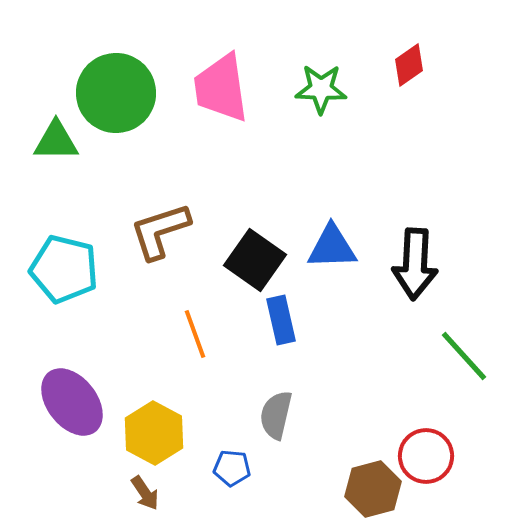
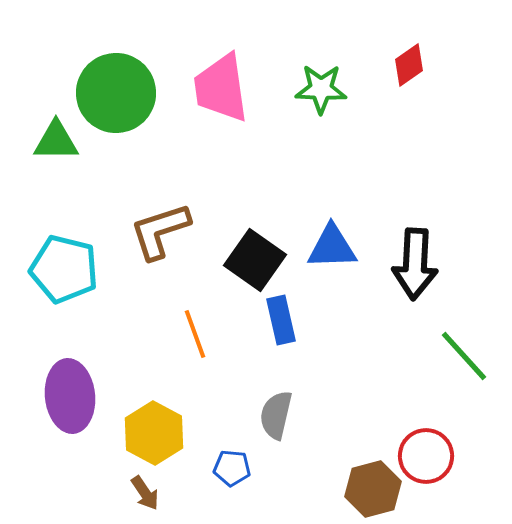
purple ellipse: moved 2 px left, 6 px up; rotated 32 degrees clockwise
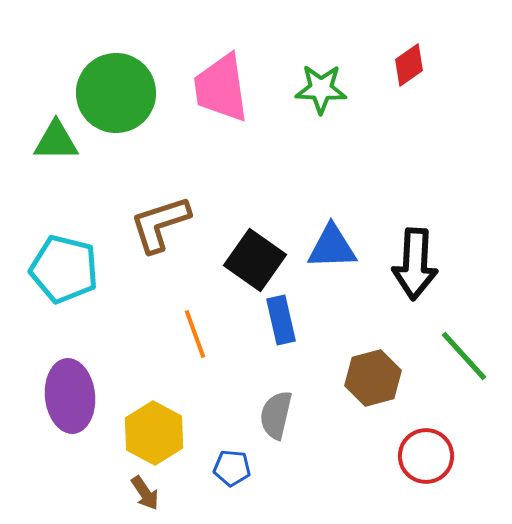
brown L-shape: moved 7 px up
brown hexagon: moved 111 px up
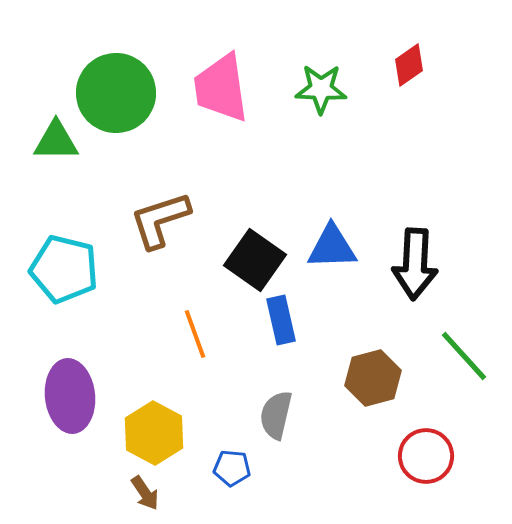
brown L-shape: moved 4 px up
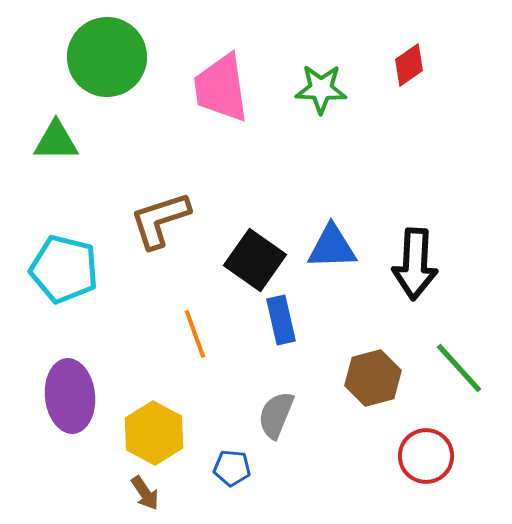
green circle: moved 9 px left, 36 px up
green line: moved 5 px left, 12 px down
gray semicircle: rotated 9 degrees clockwise
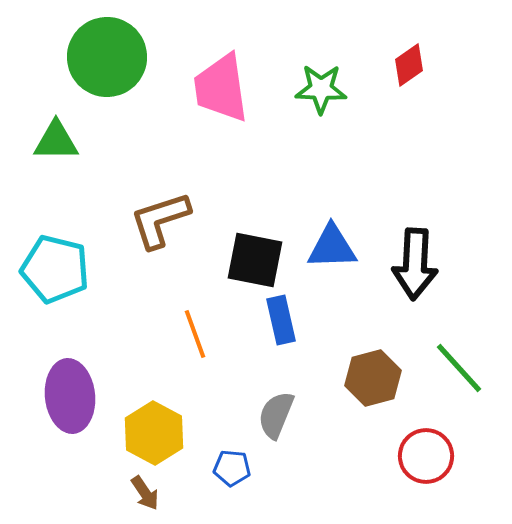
black square: rotated 24 degrees counterclockwise
cyan pentagon: moved 9 px left
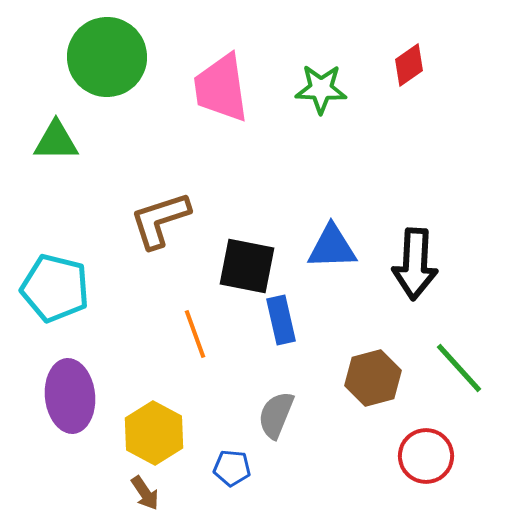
black square: moved 8 px left, 6 px down
cyan pentagon: moved 19 px down
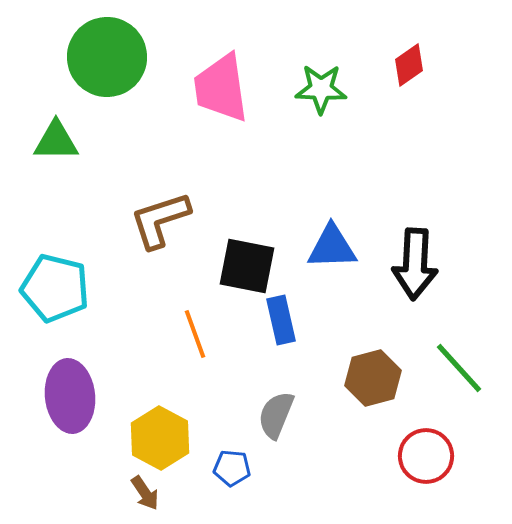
yellow hexagon: moved 6 px right, 5 px down
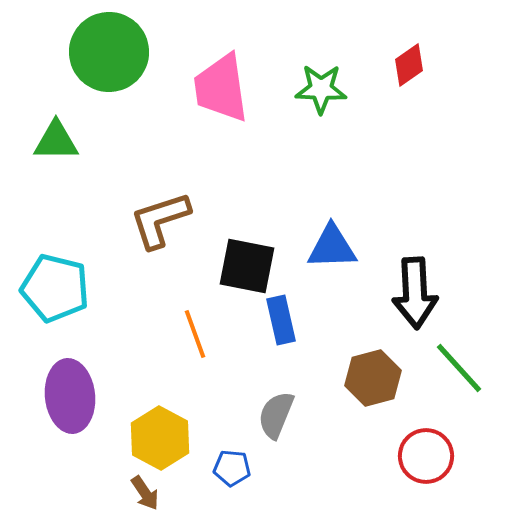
green circle: moved 2 px right, 5 px up
black arrow: moved 29 px down; rotated 6 degrees counterclockwise
